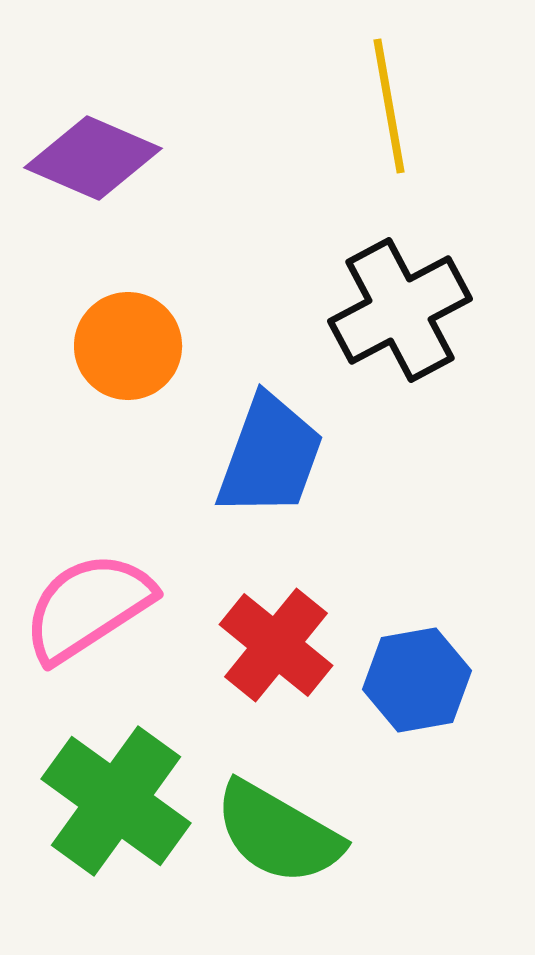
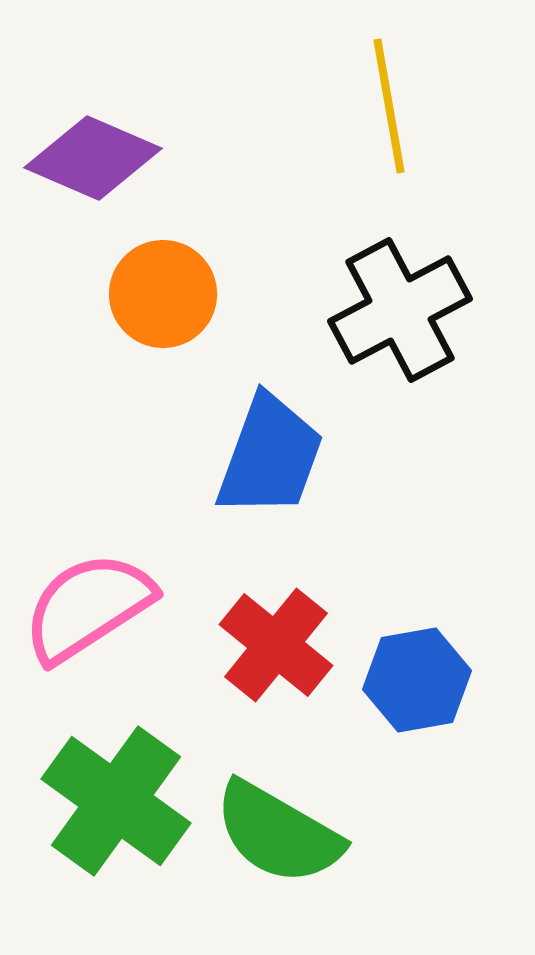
orange circle: moved 35 px right, 52 px up
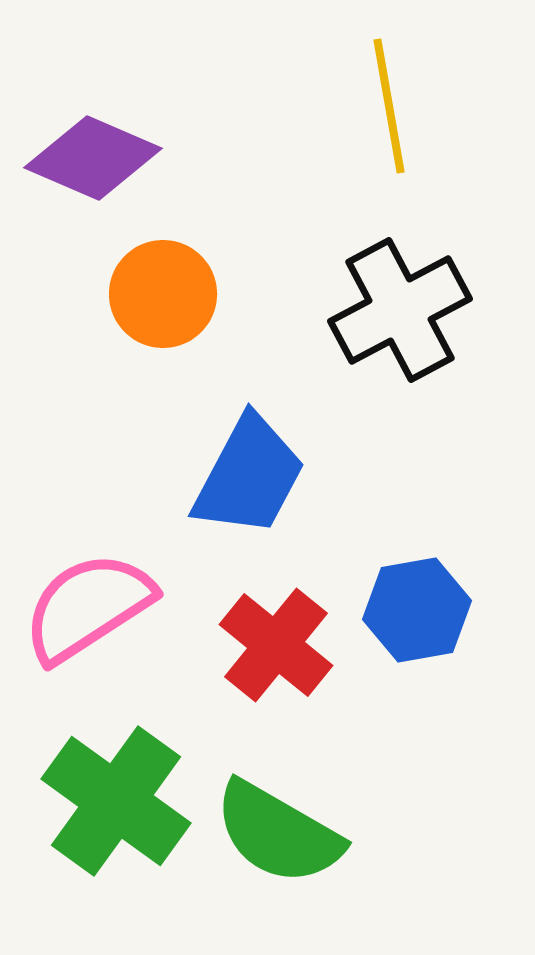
blue trapezoid: moved 21 px left, 20 px down; rotated 8 degrees clockwise
blue hexagon: moved 70 px up
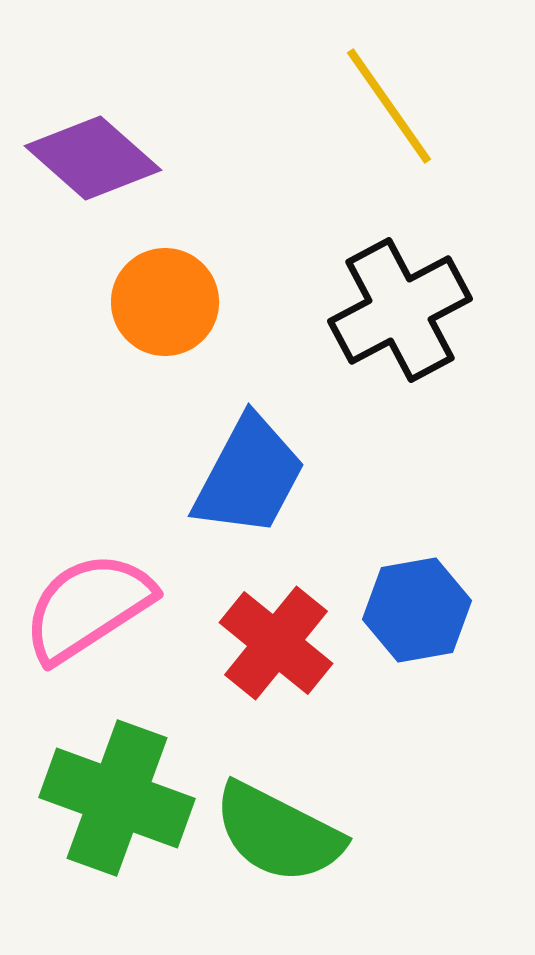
yellow line: rotated 25 degrees counterclockwise
purple diamond: rotated 18 degrees clockwise
orange circle: moved 2 px right, 8 px down
red cross: moved 2 px up
green cross: moved 1 px right, 3 px up; rotated 16 degrees counterclockwise
green semicircle: rotated 3 degrees counterclockwise
